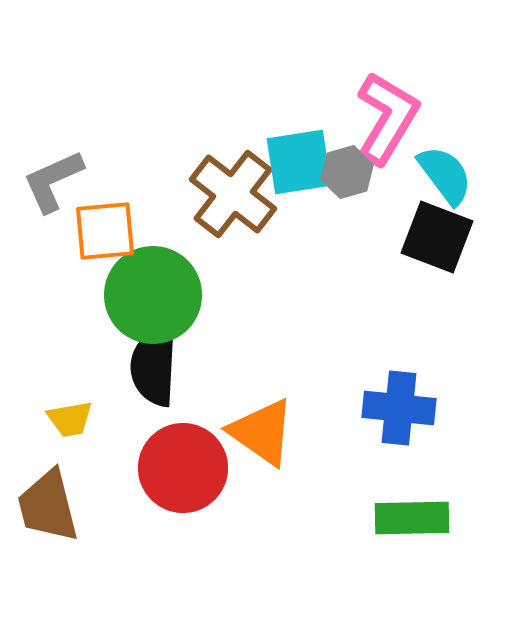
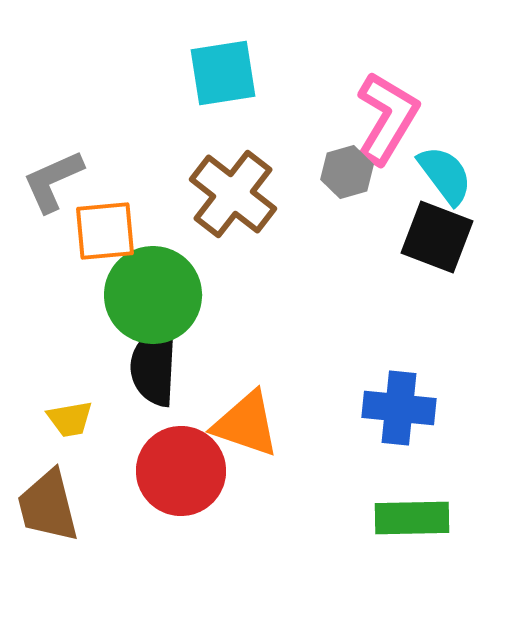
cyan square: moved 76 px left, 89 px up
orange triangle: moved 16 px left, 8 px up; rotated 16 degrees counterclockwise
red circle: moved 2 px left, 3 px down
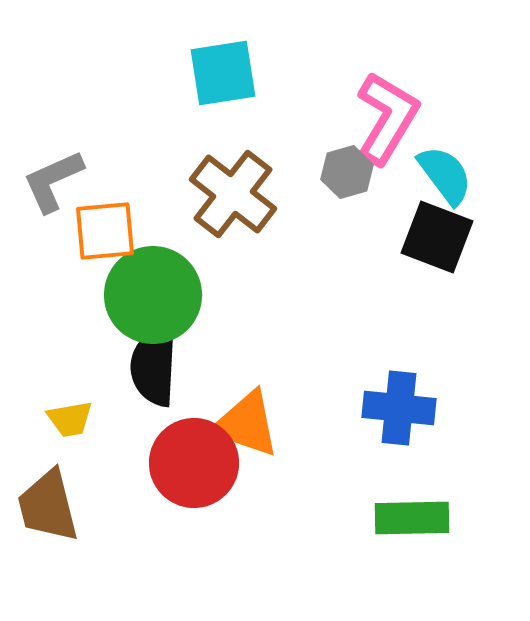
red circle: moved 13 px right, 8 px up
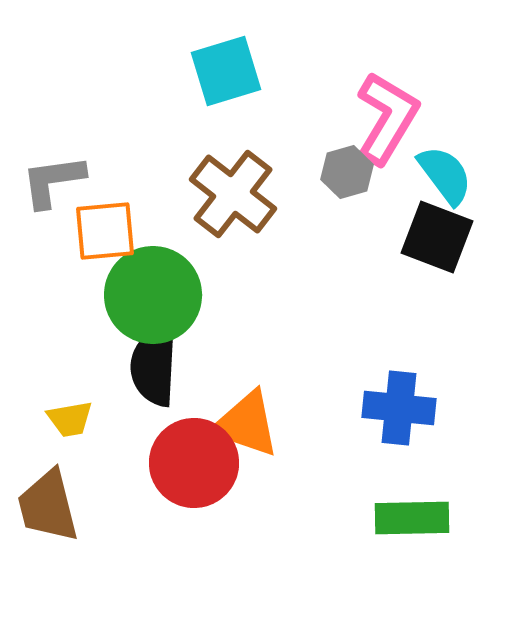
cyan square: moved 3 px right, 2 px up; rotated 8 degrees counterclockwise
gray L-shape: rotated 16 degrees clockwise
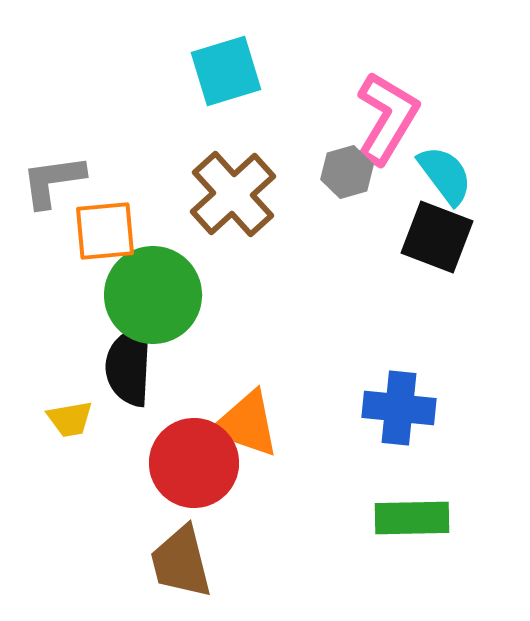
brown cross: rotated 10 degrees clockwise
black semicircle: moved 25 px left
brown trapezoid: moved 133 px right, 56 px down
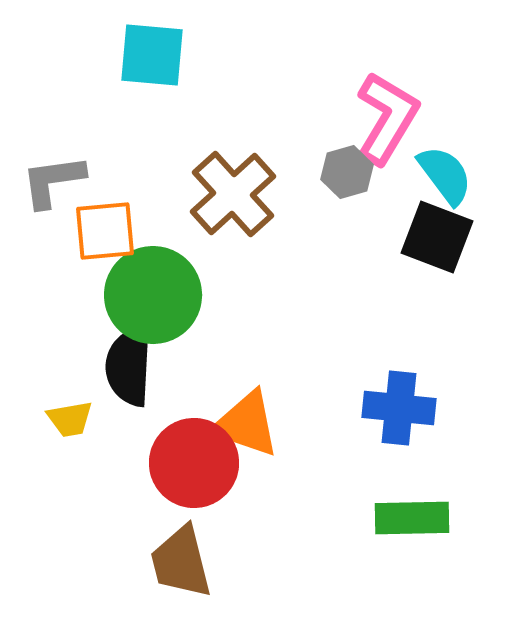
cyan square: moved 74 px left, 16 px up; rotated 22 degrees clockwise
